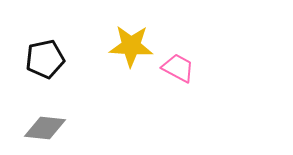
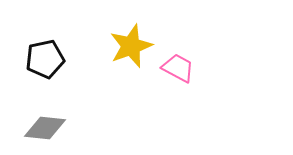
yellow star: rotated 24 degrees counterclockwise
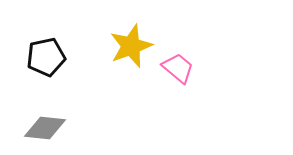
black pentagon: moved 1 px right, 2 px up
pink trapezoid: rotated 12 degrees clockwise
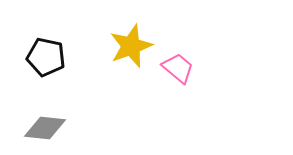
black pentagon: rotated 24 degrees clockwise
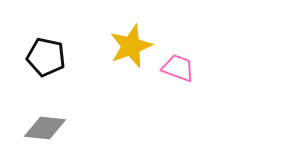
pink trapezoid: rotated 20 degrees counterclockwise
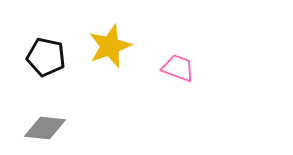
yellow star: moved 21 px left
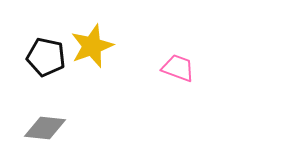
yellow star: moved 18 px left
